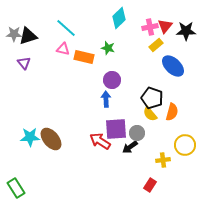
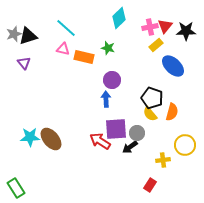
gray star: rotated 21 degrees counterclockwise
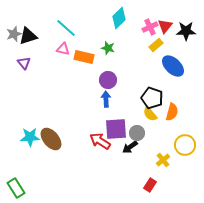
pink cross: rotated 14 degrees counterclockwise
purple circle: moved 4 px left
yellow cross: rotated 32 degrees counterclockwise
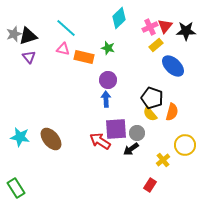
purple triangle: moved 5 px right, 6 px up
cyan star: moved 10 px left; rotated 12 degrees clockwise
black arrow: moved 1 px right, 2 px down
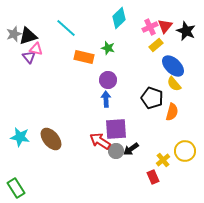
black star: rotated 24 degrees clockwise
pink triangle: moved 27 px left
yellow semicircle: moved 24 px right, 30 px up
gray circle: moved 21 px left, 18 px down
yellow circle: moved 6 px down
red rectangle: moved 3 px right, 8 px up; rotated 56 degrees counterclockwise
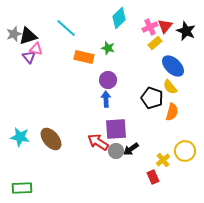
yellow rectangle: moved 1 px left, 2 px up
yellow semicircle: moved 4 px left, 3 px down
red arrow: moved 2 px left, 1 px down
green rectangle: moved 6 px right; rotated 60 degrees counterclockwise
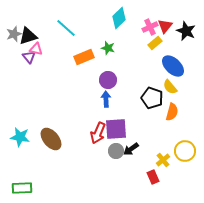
orange rectangle: rotated 36 degrees counterclockwise
red arrow: moved 9 px up; rotated 100 degrees counterclockwise
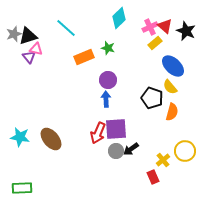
red triangle: rotated 28 degrees counterclockwise
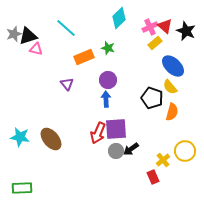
purple triangle: moved 38 px right, 27 px down
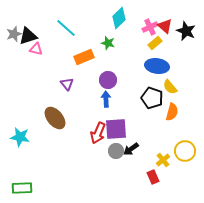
green star: moved 5 px up
blue ellipse: moved 16 px left; rotated 35 degrees counterclockwise
brown ellipse: moved 4 px right, 21 px up
